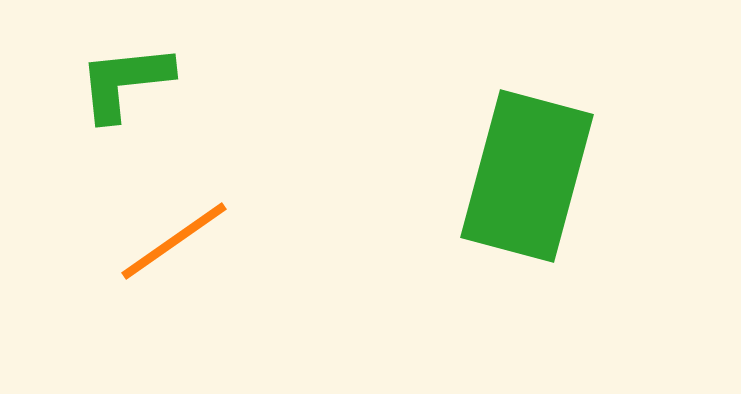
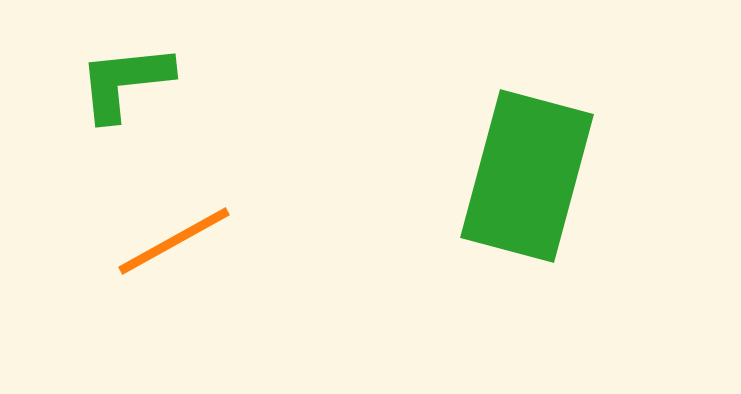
orange line: rotated 6 degrees clockwise
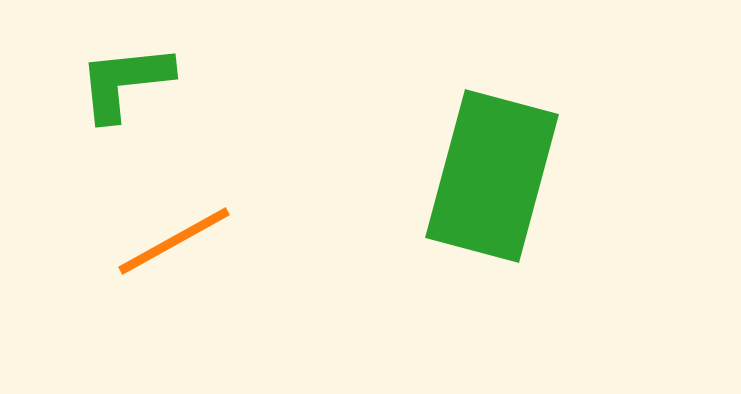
green rectangle: moved 35 px left
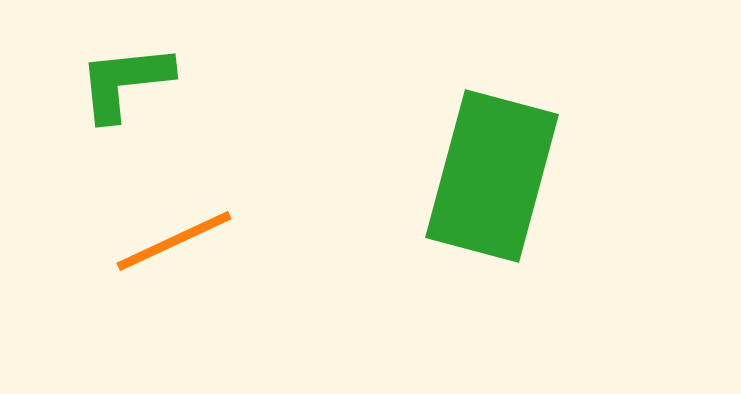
orange line: rotated 4 degrees clockwise
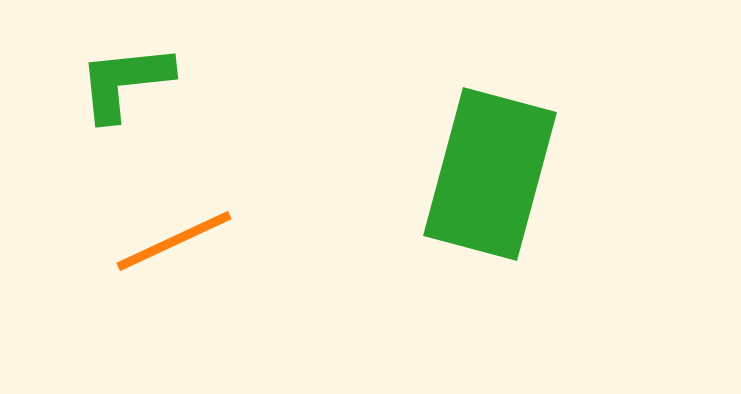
green rectangle: moved 2 px left, 2 px up
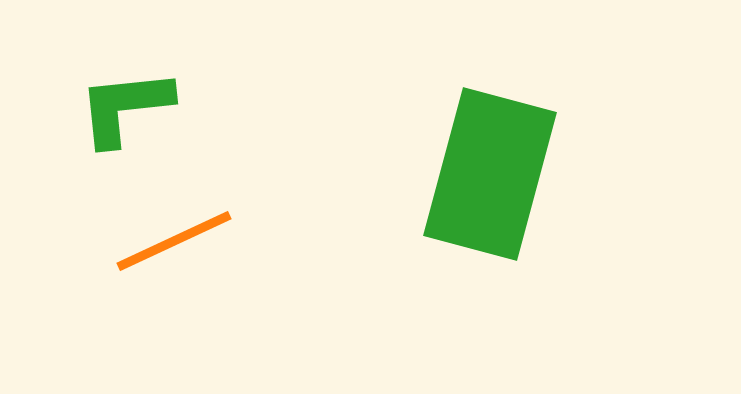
green L-shape: moved 25 px down
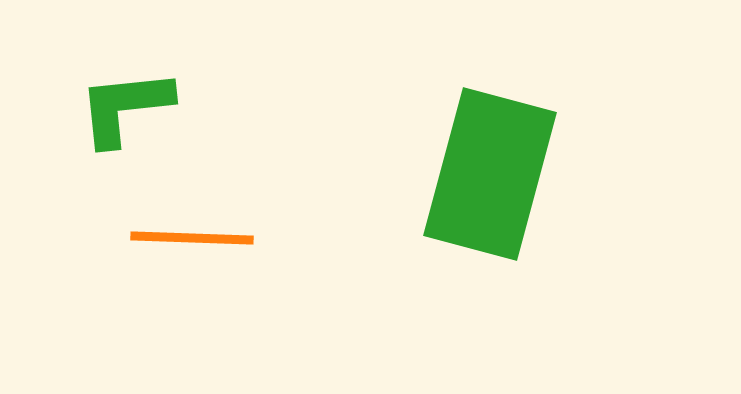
orange line: moved 18 px right, 3 px up; rotated 27 degrees clockwise
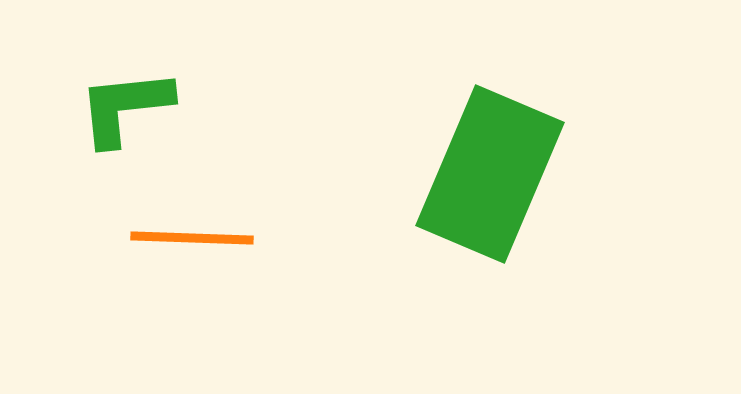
green rectangle: rotated 8 degrees clockwise
